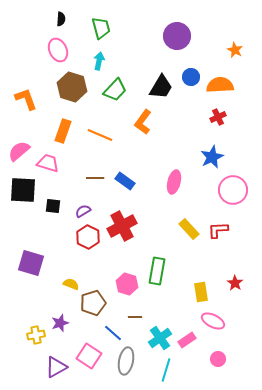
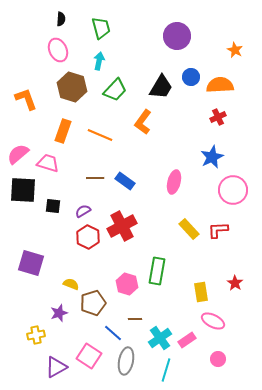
pink semicircle at (19, 151): moved 1 px left, 3 px down
brown line at (135, 317): moved 2 px down
purple star at (60, 323): moved 1 px left, 10 px up
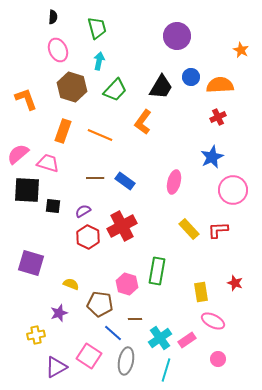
black semicircle at (61, 19): moved 8 px left, 2 px up
green trapezoid at (101, 28): moved 4 px left
orange star at (235, 50): moved 6 px right
black square at (23, 190): moved 4 px right
red star at (235, 283): rotated 14 degrees counterclockwise
brown pentagon at (93, 303): moved 7 px right, 1 px down; rotated 25 degrees clockwise
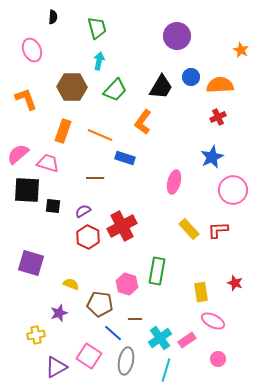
pink ellipse at (58, 50): moved 26 px left
brown hexagon at (72, 87): rotated 16 degrees counterclockwise
blue rectangle at (125, 181): moved 23 px up; rotated 18 degrees counterclockwise
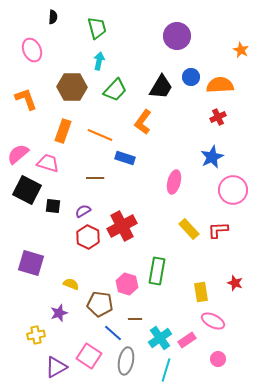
black square at (27, 190): rotated 24 degrees clockwise
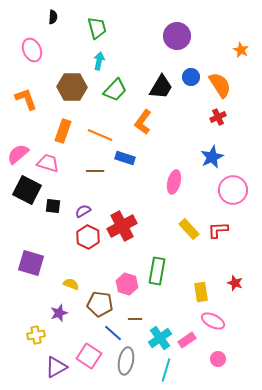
orange semicircle at (220, 85): rotated 60 degrees clockwise
brown line at (95, 178): moved 7 px up
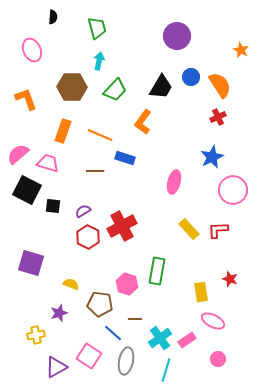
red star at (235, 283): moved 5 px left, 4 px up
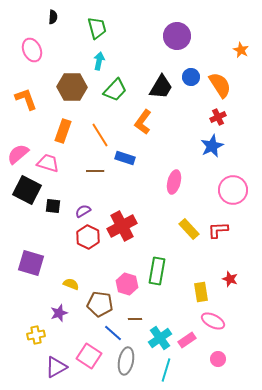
orange line at (100, 135): rotated 35 degrees clockwise
blue star at (212, 157): moved 11 px up
